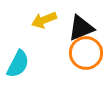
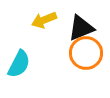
cyan semicircle: moved 1 px right
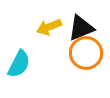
yellow arrow: moved 5 px right, 7 px down
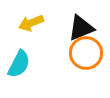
yellow arrow: moved 18 px left, 4 px up
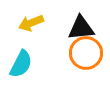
black triangle: rotated 16 degrees clockwise
cyan semicircle: moved 2 px right
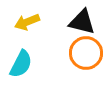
yellow arrow: moved 4 px left, 1 px up
black triangle: moved 1 px right, 6 px up; rotated 20 degrees clockwise
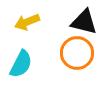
black triangle: moved 2 px right
orange circle: moved 9 px left
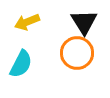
black triangle: rotated 44 degrees clockwise
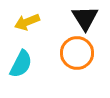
black triangle: moved 1 px right, 4 px up
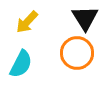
yellow arrow: rotated 25 degrees counterclockwise
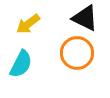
black triangle: rotated 32 degrees counterclockwise
yellow arrow: moved 1 px right, 2 px down; rotated 10 degrees clockwise
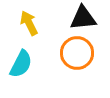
black triangle: moved 2 px left; rotated 32 degrees counterclockwise
yellow arrow: moved 1 px right, 1 px up; rotated 100 degrees clockwise
